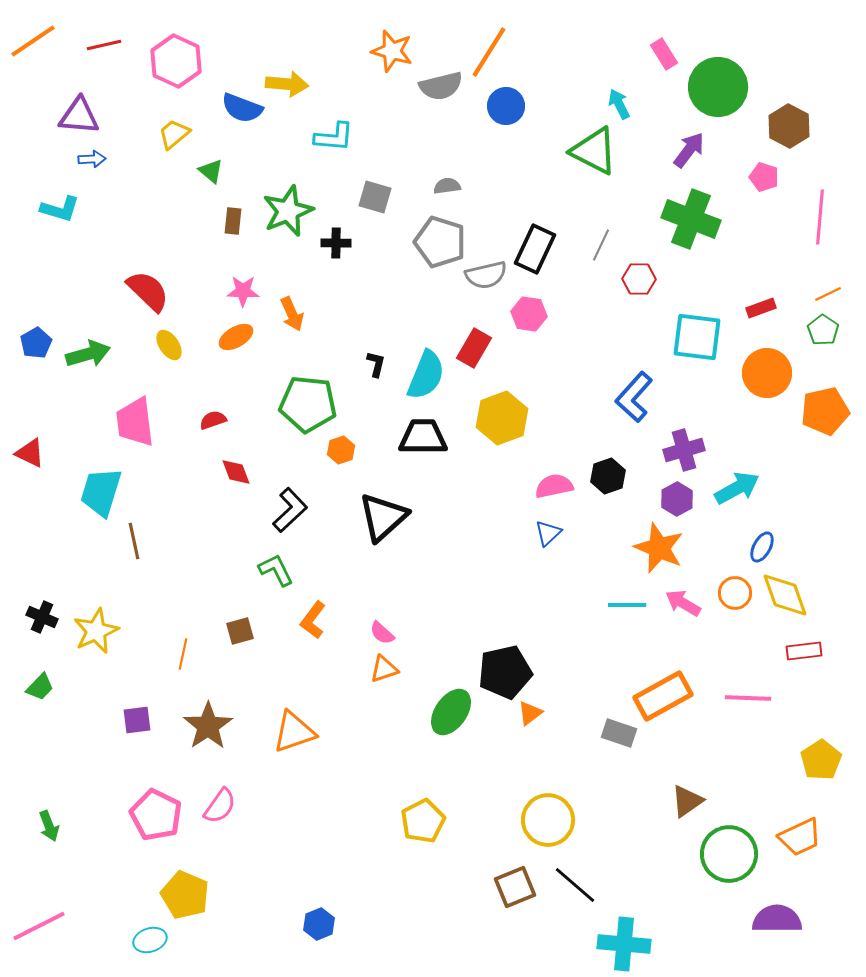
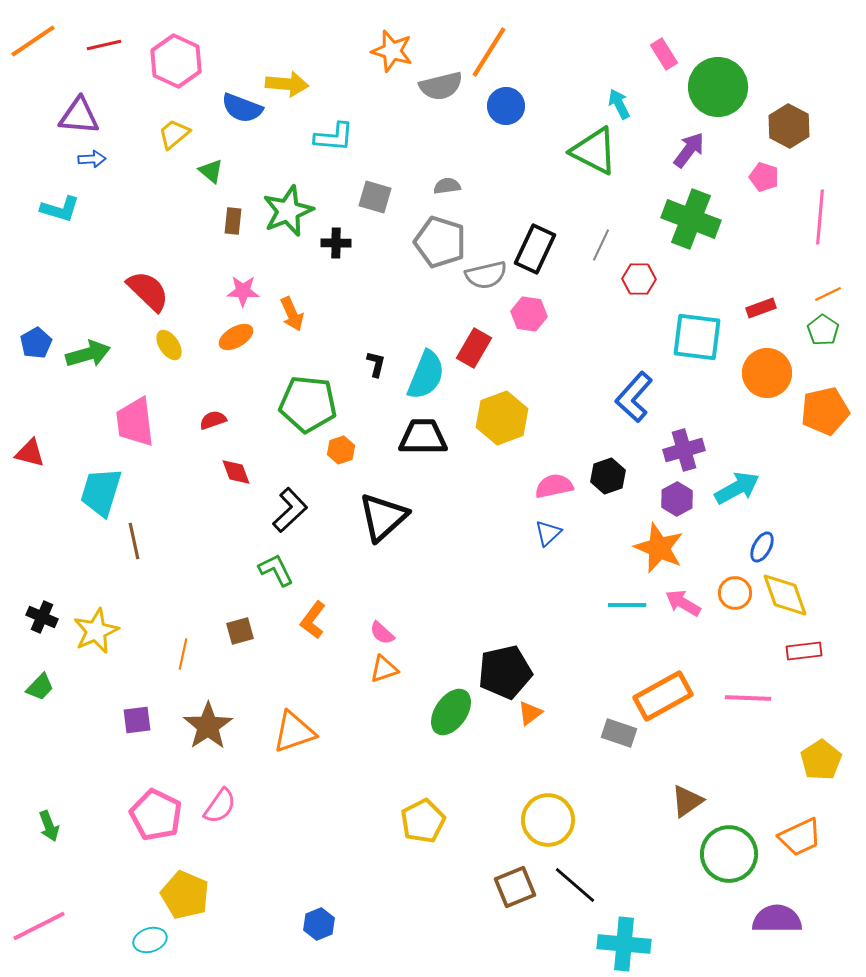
red triangle at (30, 453): rotated 12 degrees counterclockwise
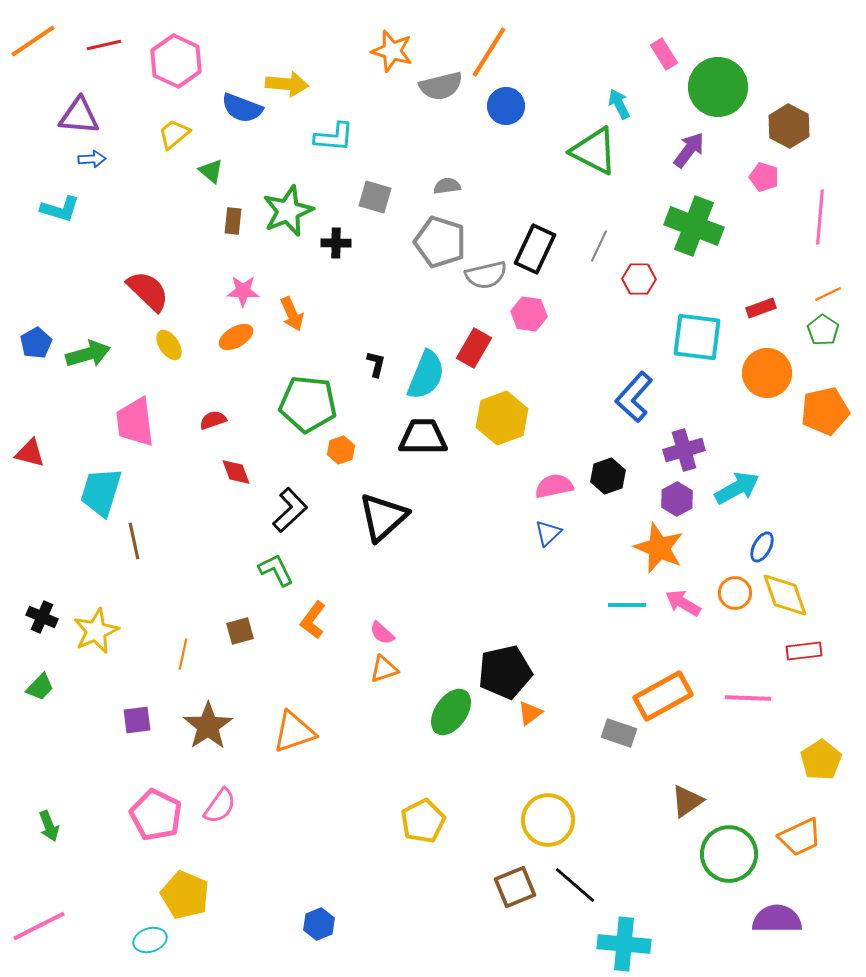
green cross at (691, 219): moved 3 px right, 7 px down
gray line at (601, 245): moved 2 px left, 1 px down
